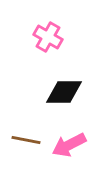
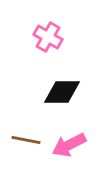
black diamond: moved 2 px left
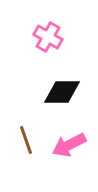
brown line: rotated 60 degrees clockwise
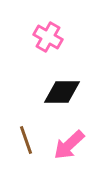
pink arrow: rotated 16 degrees counterclockwise
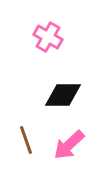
black diamond: moved 1 px right, 3 px down
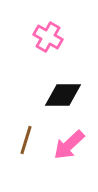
brown line: rotated 36 degrees clockwise
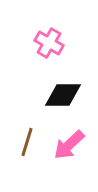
pink cross: moved 1 px right, 6 px down
brown line: moved 1 px right, 2 px down
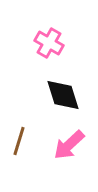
black diamond: rotated 72 degrees clockwise
brown line: moved 8 px left, 1 px up
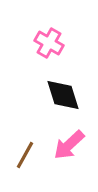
brown line: moved 6 px right, 14 px down; rotated 12 degrees clockwise
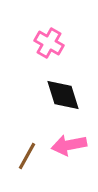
pink arrow: rotated 32 degrees clockwise
brown line: moved 2 px right, 1 px down
